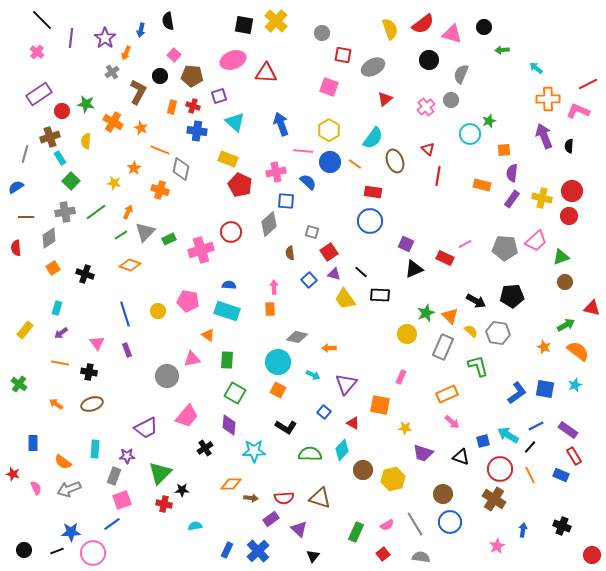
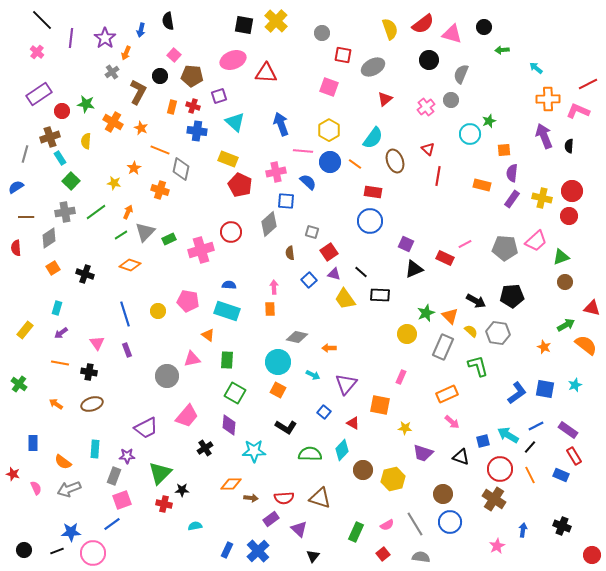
orange semicircle at (578, 351): moved 8 px right, 6 px up
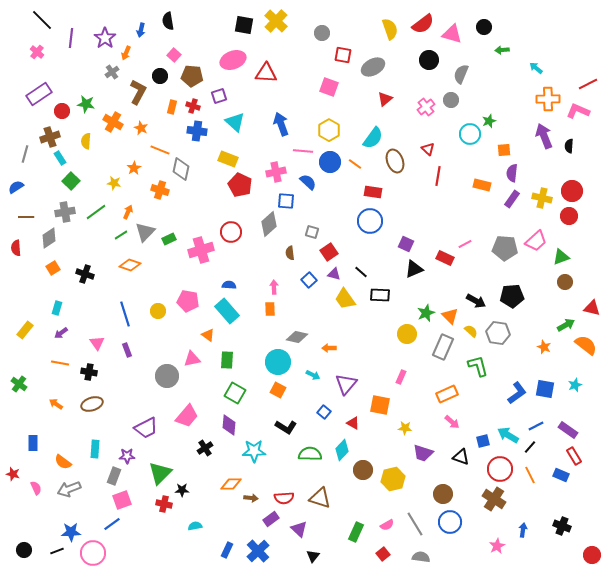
cyan rectangle at (227, 311): rotated 30 degrees clockwise
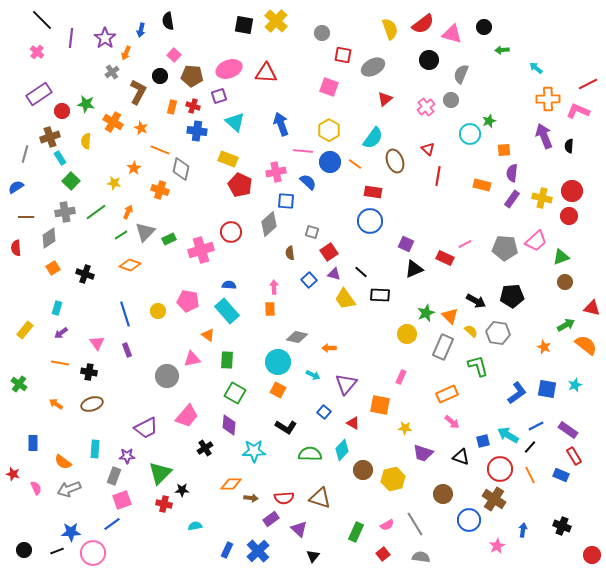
pink ellipse at (233, 60): moved 4 px left, 9 px down
blue square at (545, 389): moved 2 px right
blue circle at (450, 522): moved 19 px right, 2 px up
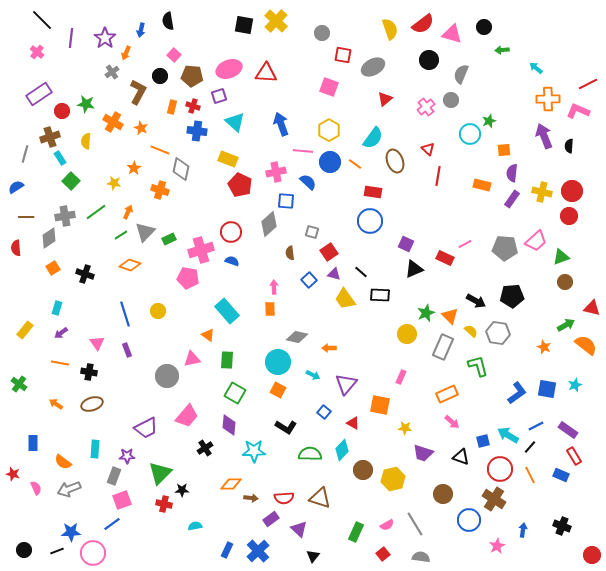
yellow cross at (542, 198): moved 6 px up
gray cross at (65, 212): moved 4 px down
blue semicircle at (229, 285): moved 3 px right, 24 px up; rotated 16 degrees clockwise
pink pentagon at (188, 301): moved 23 px up
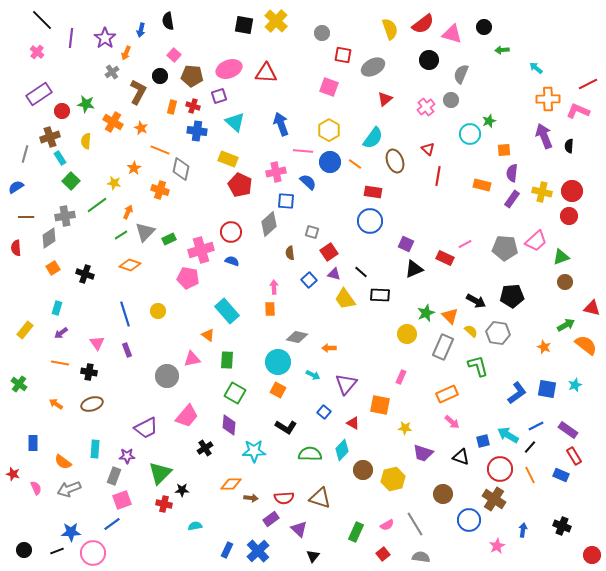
green line at (96, 212): moved 1 px right, 7 px up
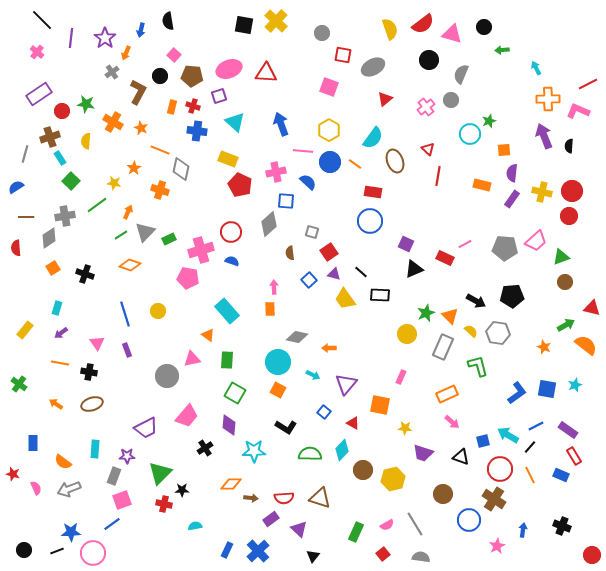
cyan arrow at (536, 68): rotated 24 degrees clockwise
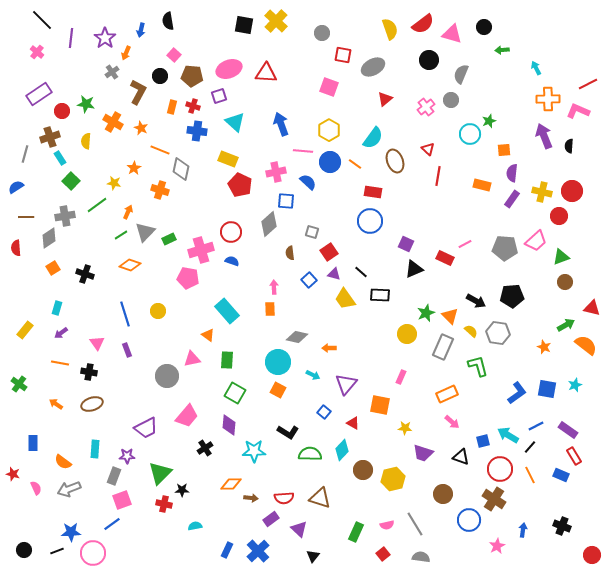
red circle at (569, 216): moved 10 px left
black L-shape at (286, 427): moved 2 px right, 5 px down
pink semicircle at (387, 525): rotated 16 degrees clockwise
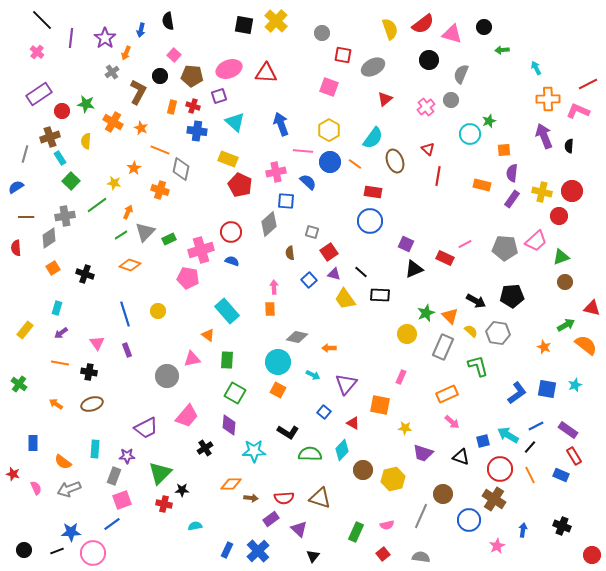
gray line at (415, 524): moved 6 px right, 8 px up; rotated 55 degrees clockwise
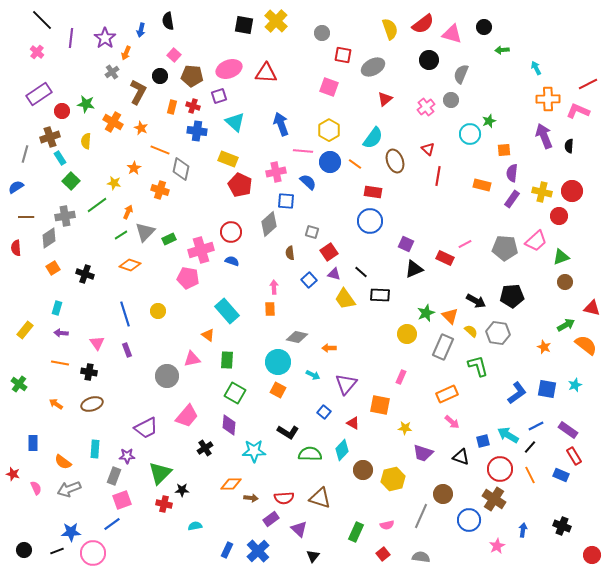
purple arrow at (61, 333): rotated 40 degrees clockwise
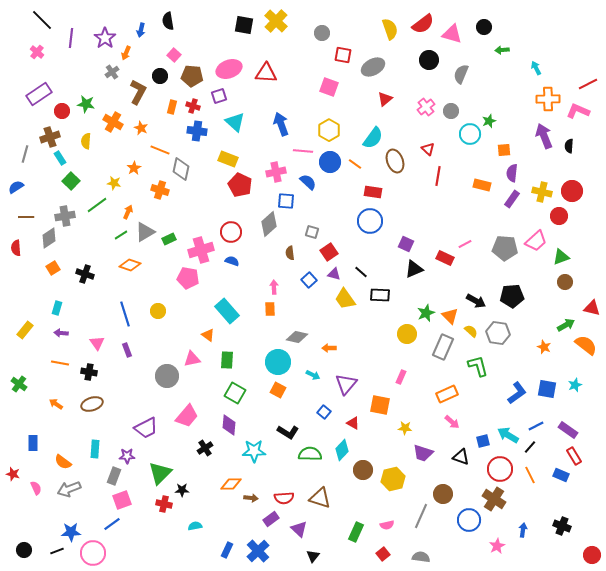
gray circle at (451, 100): moved 11 px down
gray triangle at (145, 232): rotated 15 degrees clockwise
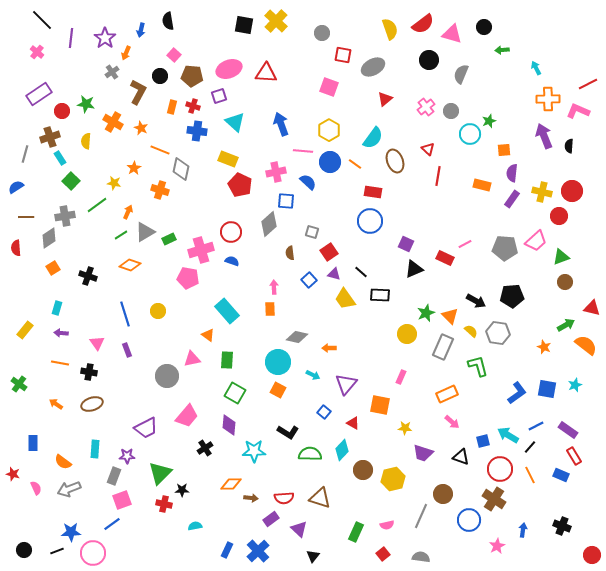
black cross at (85, 274): moved 3 px right, 2 px down
